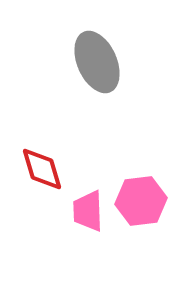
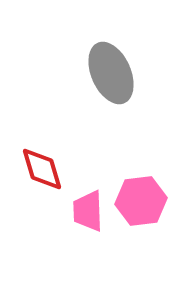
gray ellipse: moved 14 px right, 11 px down
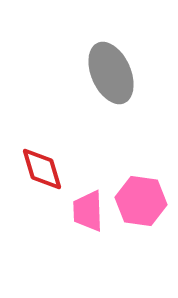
pink hexagon: rotated 15 degrees clockwise
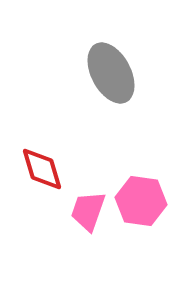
gray ellipse: rotated 4 degrees counterclockwise
pink trapezoid: rotated 21 degrees clockwise
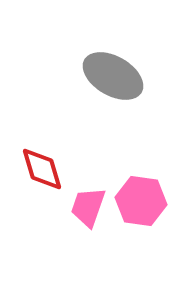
gray ellipse: moved 2 px right, 3 px down; rotated 32 degrees counterclockwise
pink trapezoid: moved 4 px up
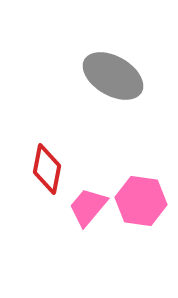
red diamond: moved 5 px right; rotated 27 degrees clockwise
pink trapezoid: rotated 21 degrees clockwise
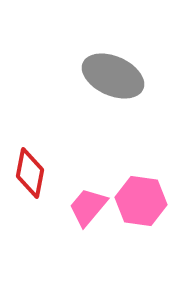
gray ellipse: rotated 6 degrees counterclockwise
red diamond: moved 17 px left, 4 px down
